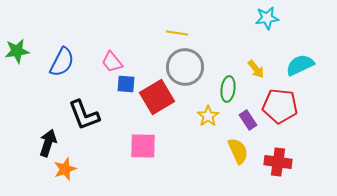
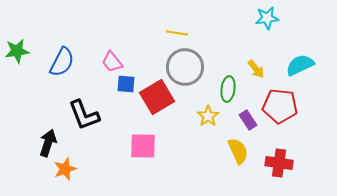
red cross: moved 1 px right, 1 px down
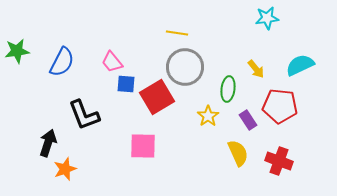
yellow semicircle: moved 2 px down
red cross: moved 2 px up; rotated 12 degrees clockwise
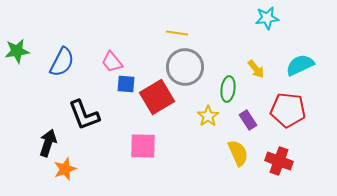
red pentagon: moved 8 px right, 4 px down
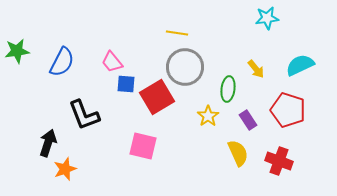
red pentagon: rotated 12 degrees clockwise
pink square: rotated 12 degrees clockwise
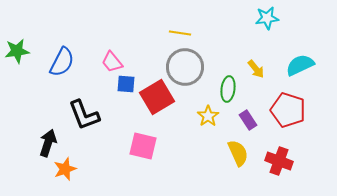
yellow line: moved 3 px right
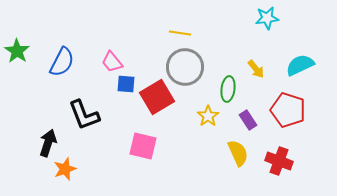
green star: rotated 30 degrees counterclockwise
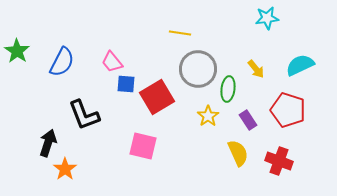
gray circle: moved 13 px right, 2 px down
orange star: rotated 15 degrees counterclockwise
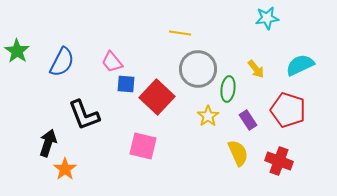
red square: rotated 16 degrees counterclockwise
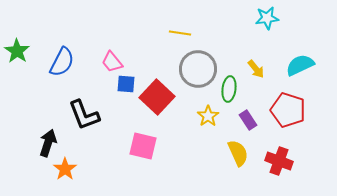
green ellipse: moved 1 px right
